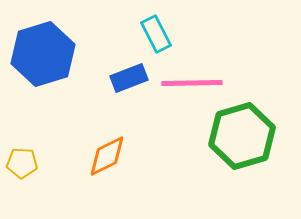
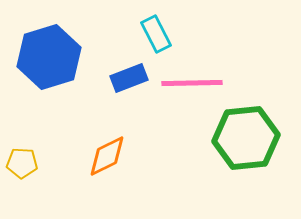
blue hexagon: moved 6 px right, 3 px down
green hexagon: moved 4 px right, 2 px down; rotated 10 degrees clockwise
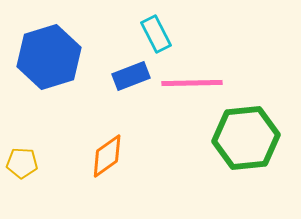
blue rectangle: moved 2 px right, 2 px up
orange diamond: rotated 9 degrees counterclockwise
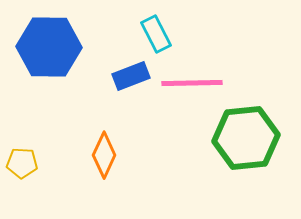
blue hexagon: moved 10 px up; rotated 18 degrees clockwise
orange diamond: moved 3 px left, 1 px up; rotated 30 degrees counterclockwise
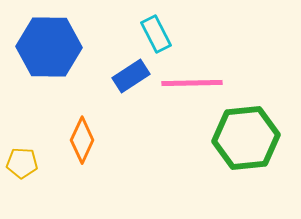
blue rectangle: rotated 12 degrees counterclockwise
orange diamond: moved 22 px left, 15 px up
